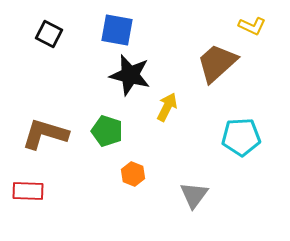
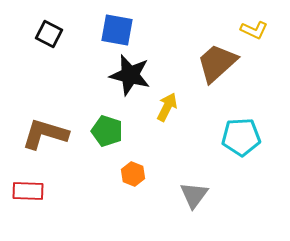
yellow L-shape: moved 2 px right, 4 px down
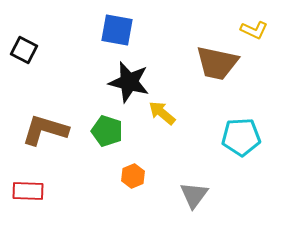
black square: moved 25 px left, 16 px down
brown trapezoid: rotated 126 degrees counterclockwise
black star: moved 1 px left, 7 px down
yellow arrow: moved 5 px left, 6 px down; rotated 76 degrees counterclockwise
brown L-shape: moved 4 px up
orange hexagon: moved 2 px down; rotated 15 degrees clockwise
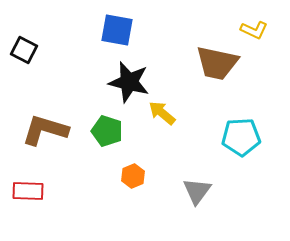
gray triangle: moved 3 px right, 4 px up
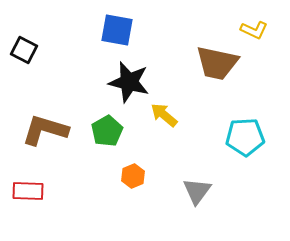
yellow arrow: moved 2 px right, 2 px down
green pentagon: rotated 24 degrees clockwise
cyan pentagon: moved 4 px right
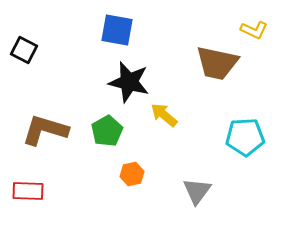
orange hexagon: moved 1 px left, 2 px up; rotated 10 degrees clockwise
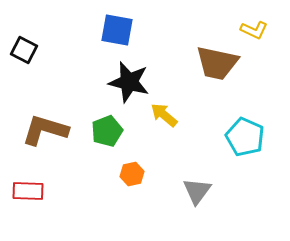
green pentagon: rotated 8 degrees clockwise
cyan pentagon: rotated 27 degrees clockwise
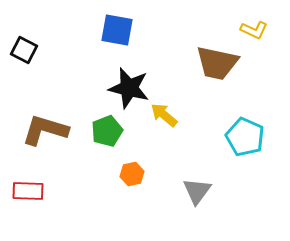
black star: moved 6 px down
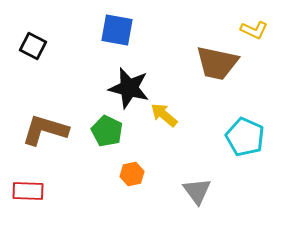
black square: moved 9 px right, 4 px up
green pentagon: rotated 24 degrees counterclockwise
gray triangle: rotated 12 degrees counterclockwise
